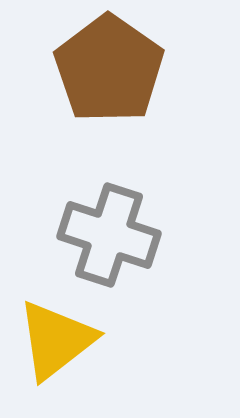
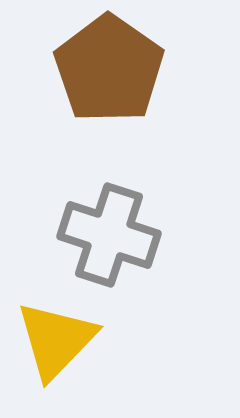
yellow triangle: rotated 8 degrees counterclockwise
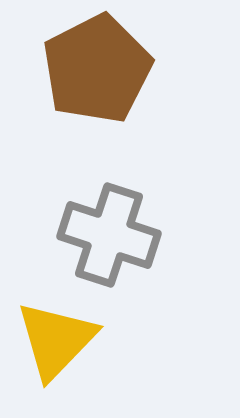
brown pentagon: moved 12 px left; rotated 10 degrees clockwise
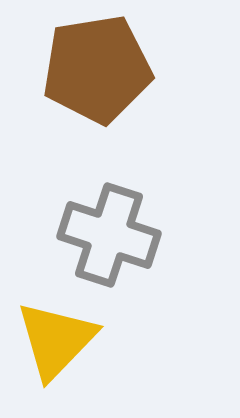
brown pentagon: rotated 18 degrees clockwise
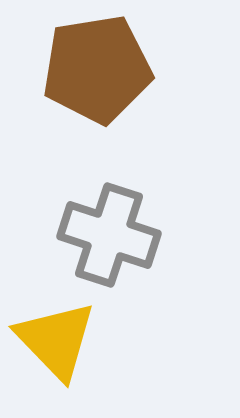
yellow triangle: rotated 28 degrees counterclockwise
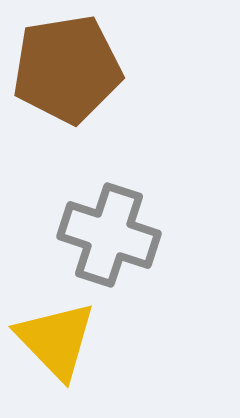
brown pentagon: moved 30 px left
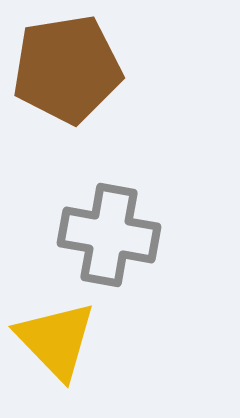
gray cross: rotated 8 degrees counterclockwise
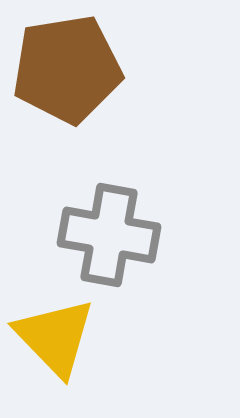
yellow triangle: moved 1 px left, 3 px up
